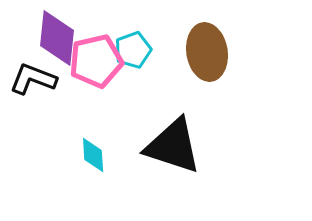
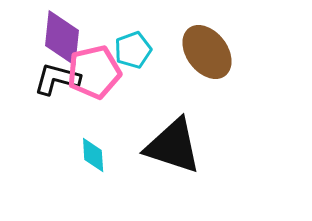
purple diamond: moved 5 px right
brown ellipse: rotated 28 degrees counterclockwise
pink pentagon: moved 2 px left, 11 px down
black L-shape: moved 24 px right; rotated 6 degrees counterclockwise
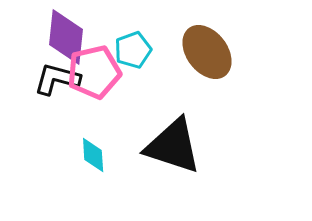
purple diamond: moved 4 px right, 1 px up
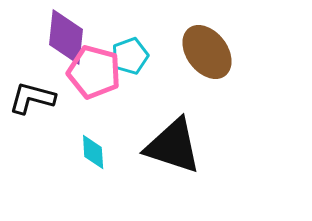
cyan pentagon: moved 3 px left, 6 px down
pink pentagon: rotated 28 degrees clockwise
black L-shape: moved 25 px left, 19 px down
cyan diamond: moved 3 px up
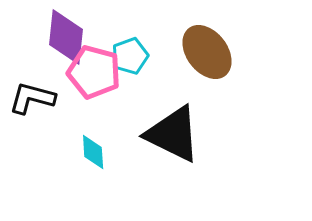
black triangle: moved 12 px up; rotated 8 degrees clockwise
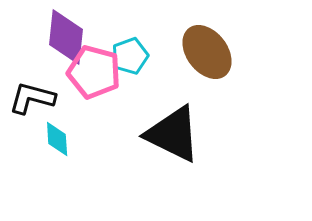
cyan diamond: moved 36 px left, 13 px up
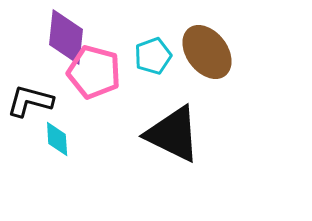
cyan pentagon: moved 23 px right
black L-shape: moved 2 px left, 3 px down
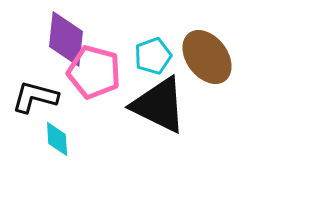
purple diamond: moved 2 px down
brown ellipse: moved 5 px down
black L-shape: moved 5 px right, 4 px up
black triangle: moved 14 px left, 29 px up
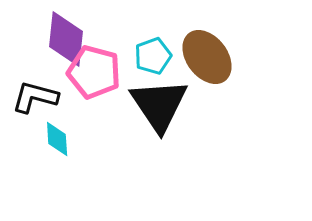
black triangle: rotated 30 degrees clockwise
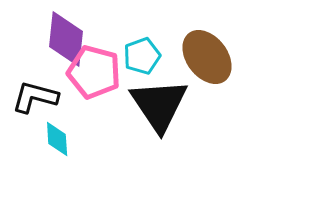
cyan pentagon: moved 11 px left
